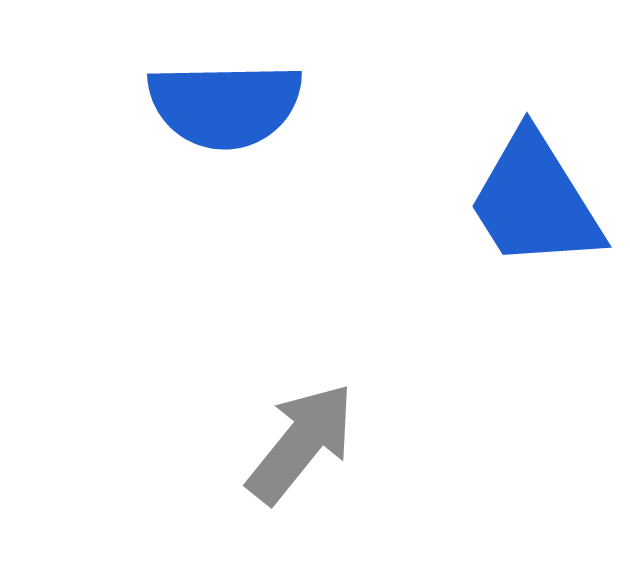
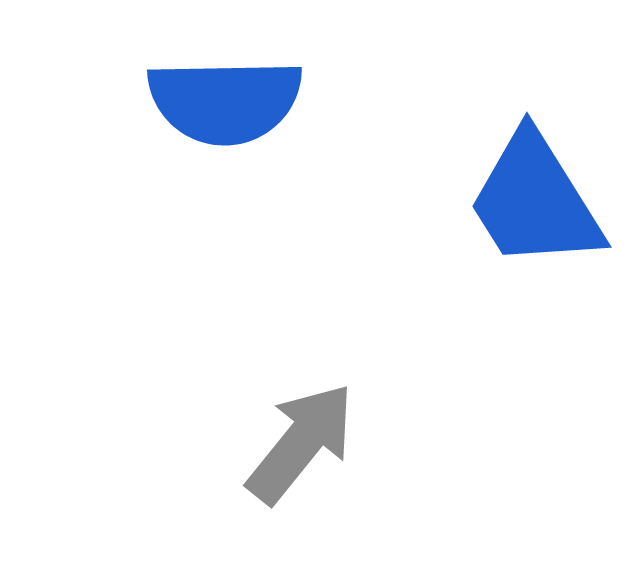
blue semicircle: moved 4 px up
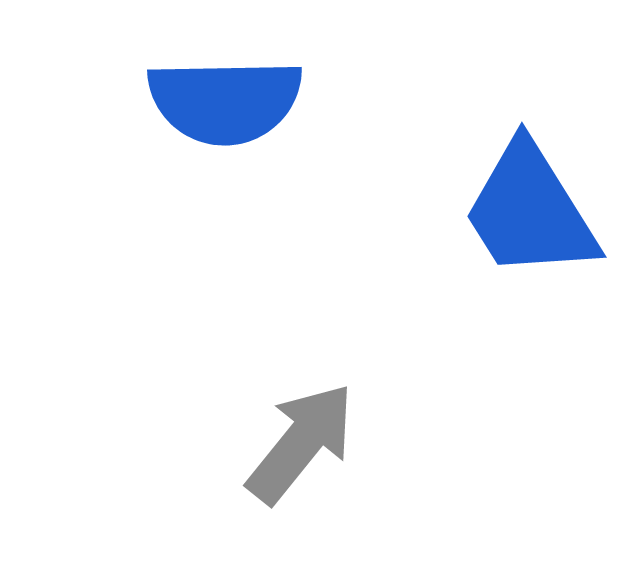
blue trapezoid: moved 5 px left, 10 px down
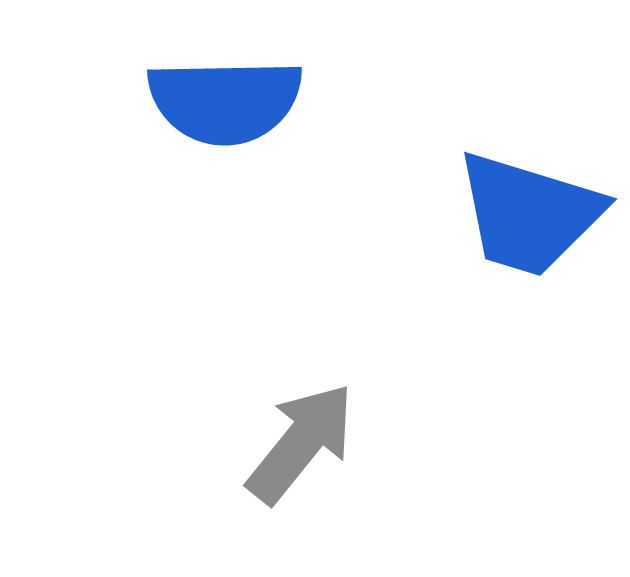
blue trapezoid: moved 1 px left, 3 px down; rotated 41 degrees counterclockwise
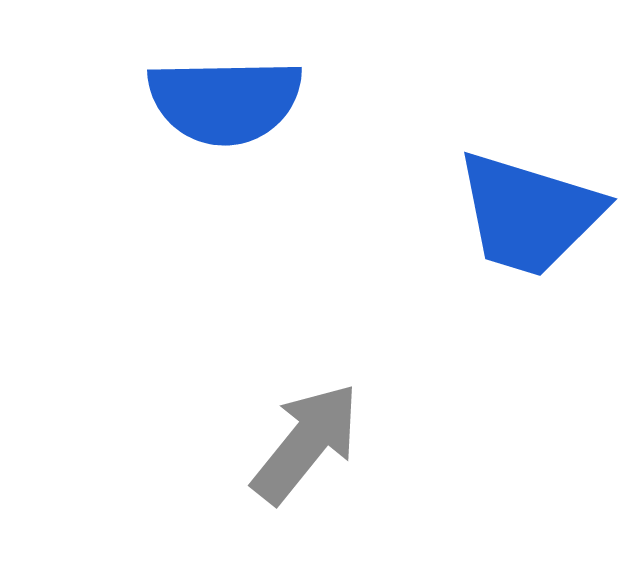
gray arrow: moved 5 px right
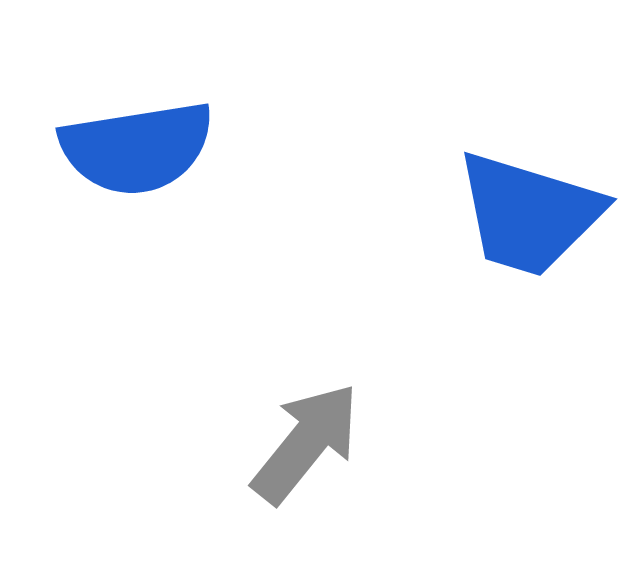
blue semicircle: moved 88 px left, 47 px down; rotated 8 degrees counterclockwise
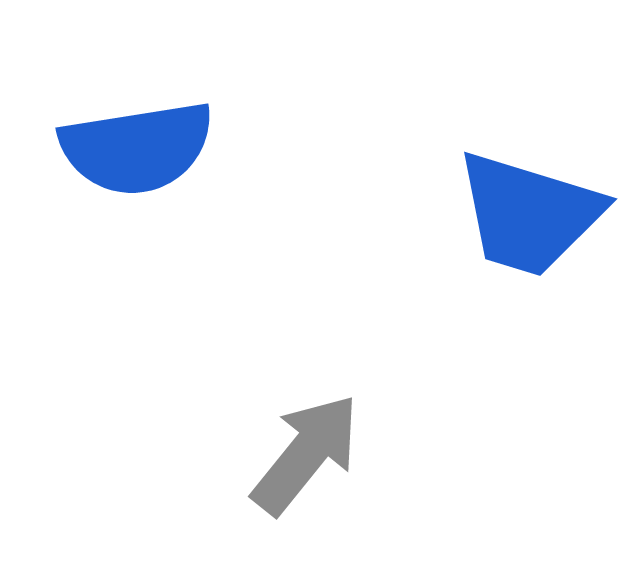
gray arrow: moved 11 px down
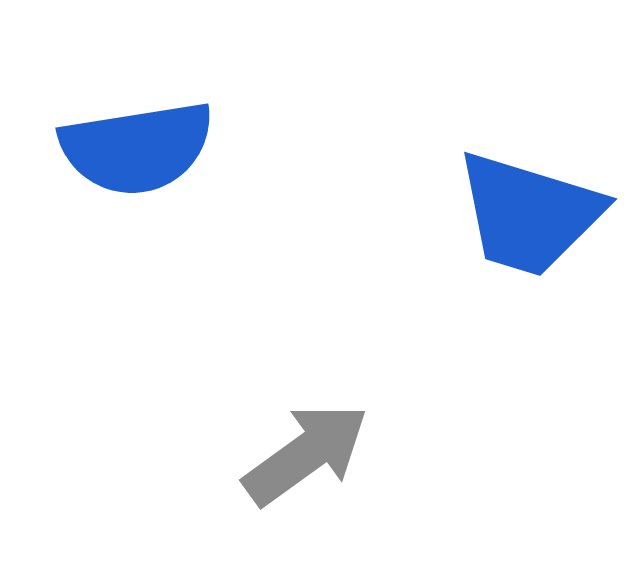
gray arrow: rotated 15 degrees clockwise
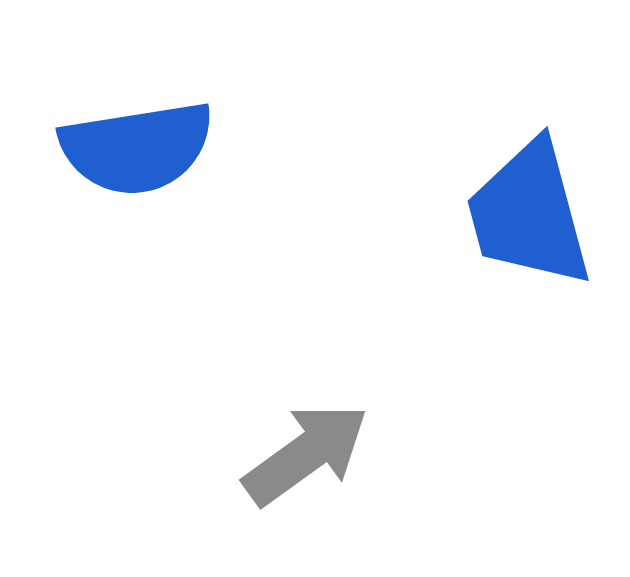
blue trapezoid: rotated 58 degrees clockwise
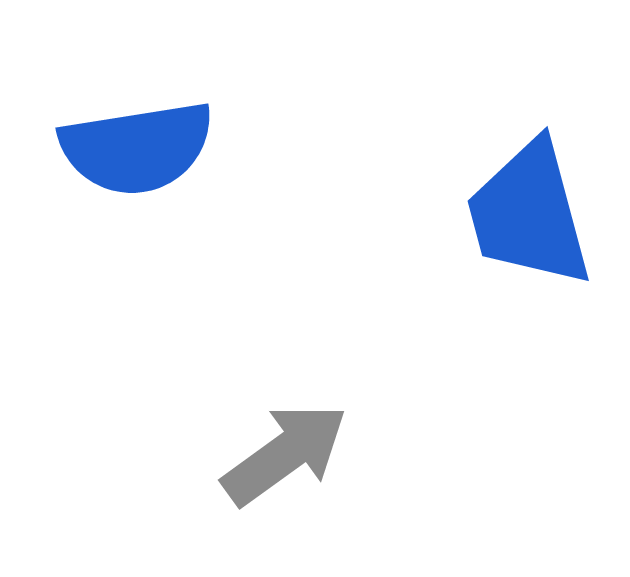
gray arrow: moved 21 px left
